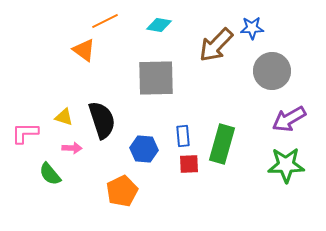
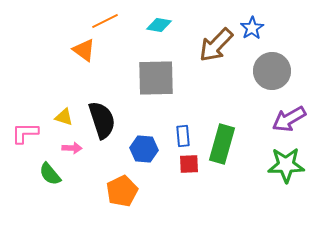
blue star: rotated 30 degrees counterclockwise
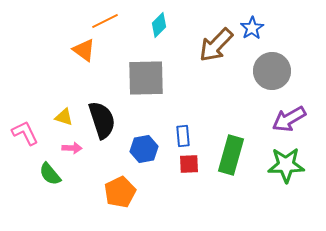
cyan diamond: rotated 55 degrees counterclockwise
gray square: moved 10 px left
pink L-shape: rotated 64 degrees clockwise
green rectangle: moved 9 px right, 11 px down
blue hexagon: rotated 16 degrees counterclockwise
orange pentagon: moved 2 px left, 1 px down
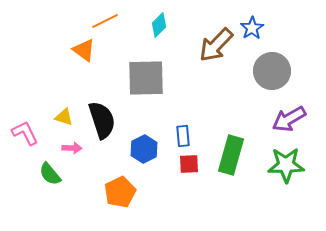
blue hexagon: rotated 16 degrees counterclockwise
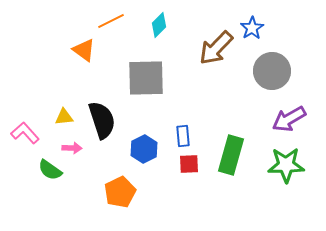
orange line: moved 6 px right
brown arrow: moved 3 px down
yellow triangle: rotated 24 degrees counterclockwise
pink L-shape: rotated 16 degrees counterclockwise
green semicircle: moved 4 px up; rotated 15 degrees counterclockwise
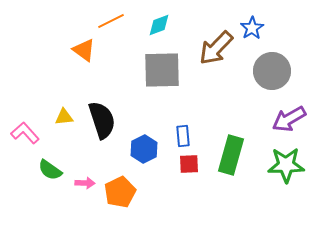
cyan diamond: rotated 25 degrees clockwise
gray square: moved 16 px right, 8 px up
pink arrow: moved 13 px right, 35 px down
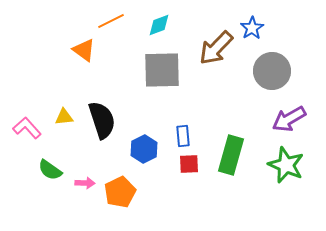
pink L-shape: moved 2 px right, 5 px up
green star: rotated 24 degrees clockwise
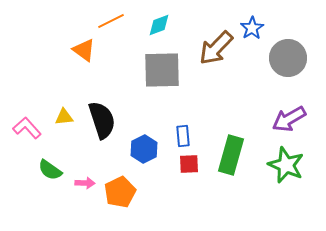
gray circle: moved 16 px right, 13 px up
